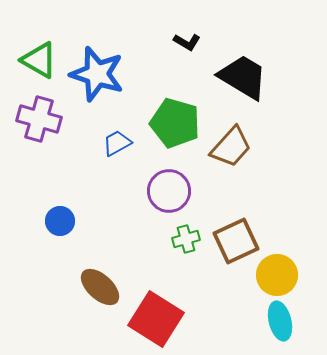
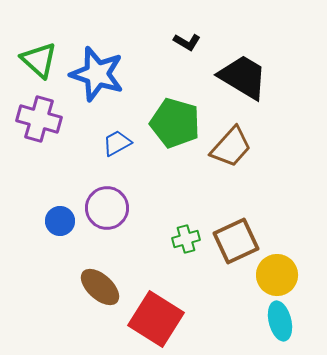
green triangle: rotated 12 degrees clockwise
purple circle: moved 62 px left, 17 px down
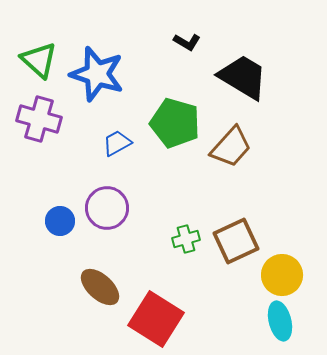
yellow circle: moved 5 px right
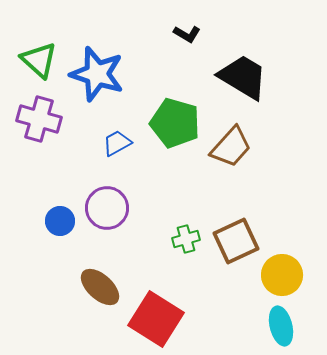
black L-shape: moved 8 px up
cyan ellipse: moved 1 px right, 5 px down
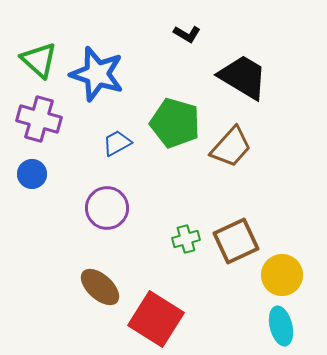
blue circle: moved 28 px left, 47 px up
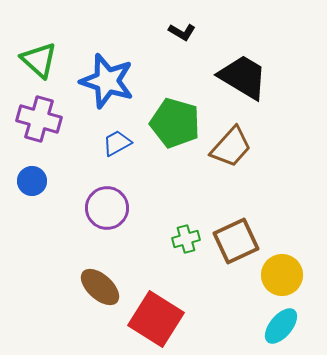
black L-shape: moved 5 px left, 2 px up
blue star: moved 10 px right, 7 px down
blue circle: moved 7 px down
cyan ellipse: rotated 54 degrees clockwise
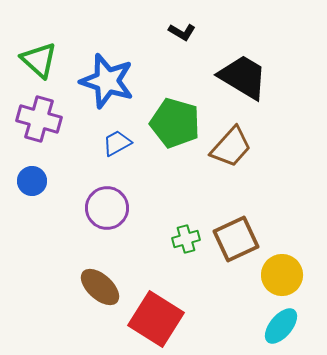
brown square: moved 2 px up
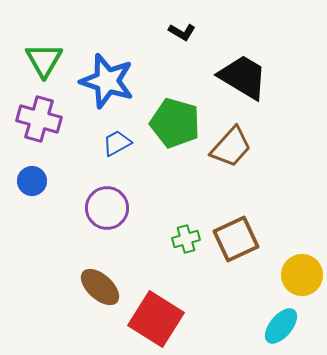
green triangle: moved 5 px right; rotated 18 degrees clockwise
yellow circle: moved 20 px right
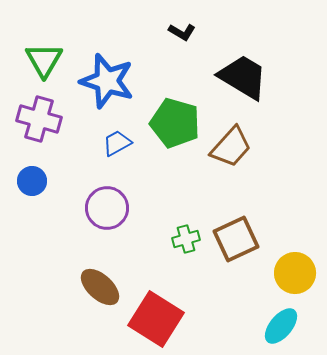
yellow circle: moved 7 px left, 2 px up
